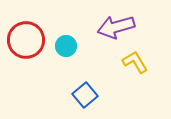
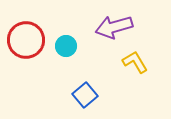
purple arrow: moved 2 px left
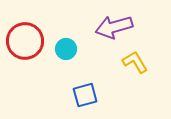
red circle: moved 1 px left, 1 px down
cyan circle: moved 3 px down
blue square: rotated 25 degrees clockwise
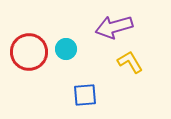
red circle: moved 4 px right, 11 px down
yellow L-shape: moved 5 px left
blue square: rotated 10 degrees clockwise
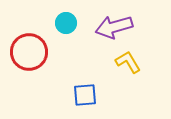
cyan circle: moved 26 px up
yellow L-shape: moved 2 px left
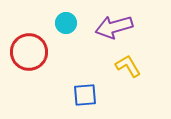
yellow L-shape: moved 4 px down
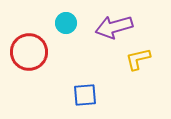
yellow L-shape: moved 10 px right, 7 px up; rotated 72 degrees counterclockwise
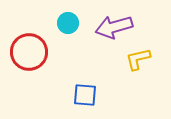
cyan circle: moved 2 px right
blue square: rotated 10 degrees clockwise
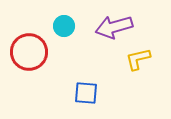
cyan circle: moved 4 px left, 3 px down
blue square: moved 1 px right, 2 px up
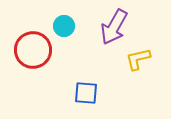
purple arrow: rotated 45 degrees counterclockwise
red circle: moved 4 px right, 2 px up
